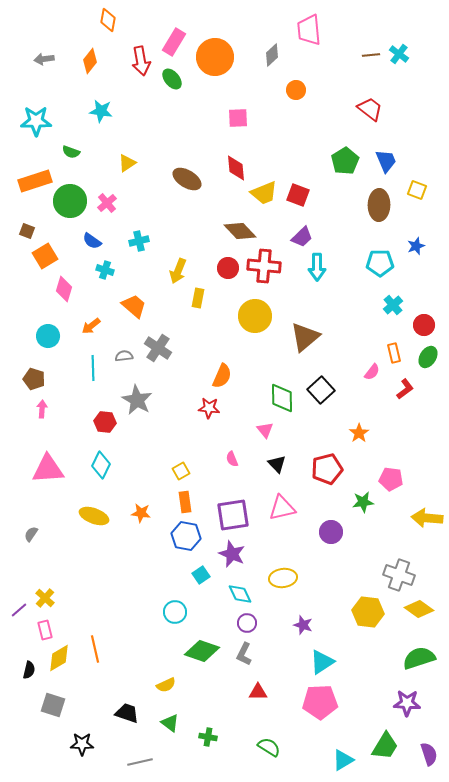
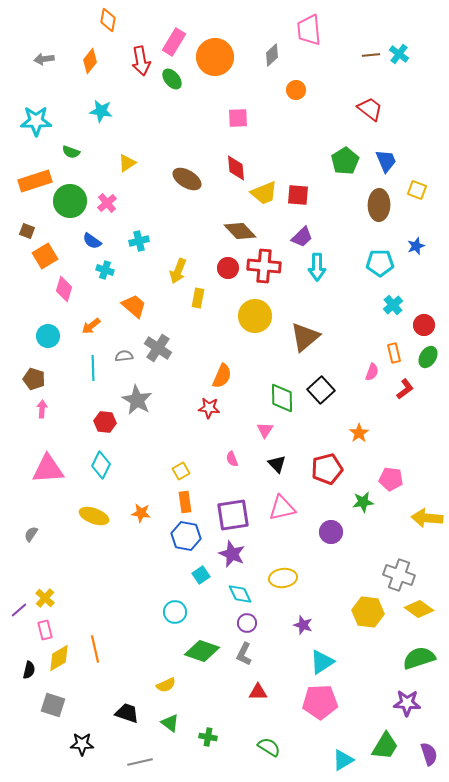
red square at (298, 195): rotated 15 degrees counterclockwise
pink semicircle at (372, 372): rotated 18 degrees counterclockwise
pink triangle at (265, 430): rotated 12 degrees clockwise
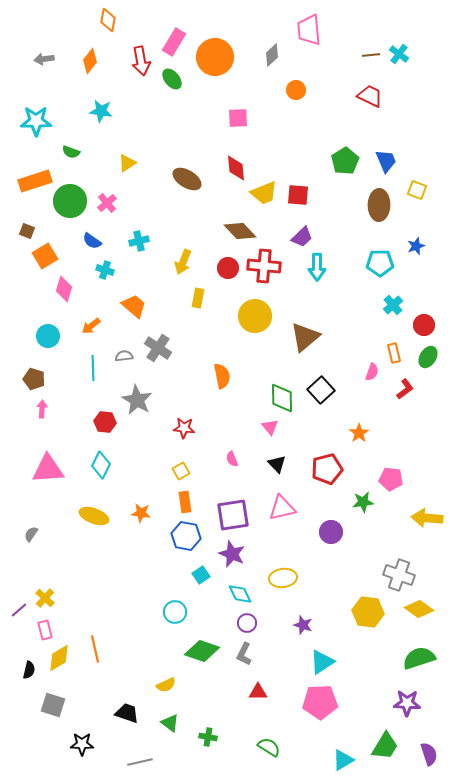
red trapezoid at (370, 109): moved 13 px up; rotated 12 degrees counterclockwise
yellow arrow at (178, 271): moved 5 px right, 9 px up
orange semicircle at (222, 376): rotated 35 degrees counterclockwise
red star at (209, 408): moved 25 px left, 20 px down
pink triangle at (265, 430): moved 5 px right, 3 px up; rotated 12 degrees counterclockwise
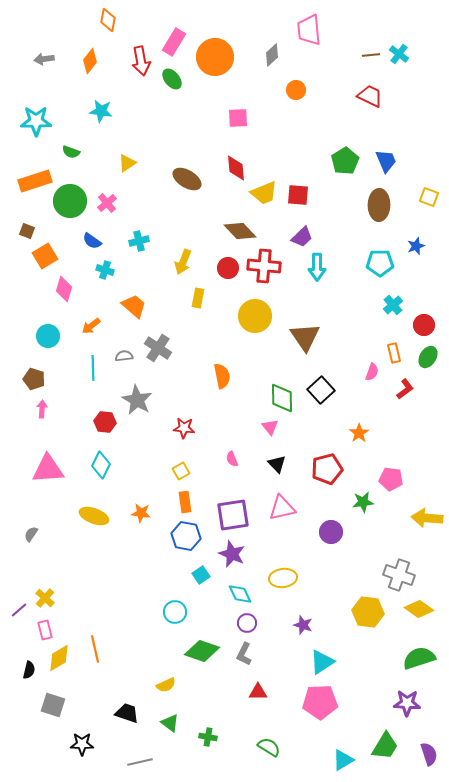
yellow square at (417, 190): moved 12 px right, 7 px down
brown triangle at (305, 337): rotated 24 degrees counterclockwise
